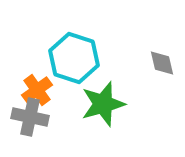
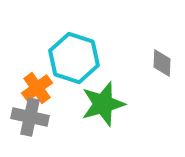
gray diamond: rotated 16 degrees clockwise
orange cross: moved 2 px up
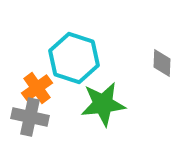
green star: rotated 9 degrees clockwise
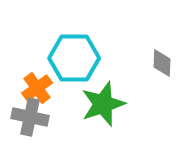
cyan hexagon: rotated 18 degrees counterclockwise
green star: rotated 12 degrees counterclockwise
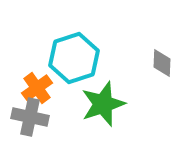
cyan hexagon: rotated 18 degrees counterclockwise
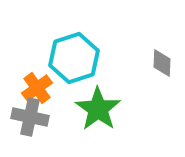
green star: moved 5 px left, 5 px down; rotated 18 degrees counterclockwise
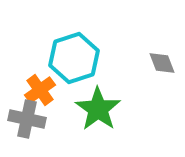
gray diamond: rotated 24 degrees counterclockwise
orange cross: moved 3 px right, 2 px down
gray cross: moved 3 px left, 2 px down
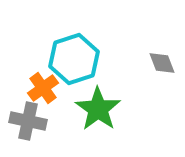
cyan hexagon: moved 1 px down
orange cross: moved 3 px right, 2 px up
gray cross: moved 1 px right, 2 px down
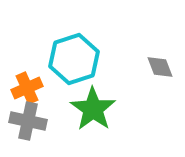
gray diamond: moved 2 px left, 4 px down
orange cross: moved 16 px left; rotated 12 degrees clockwise
green star: moved 5 px left
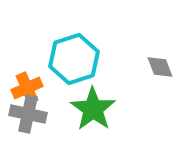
gray cross: moved 7 px up
